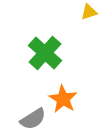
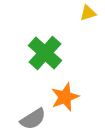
yellow triangle: moved 1 px left, 1 px down
orange star: moved 2 px right, 2 px up; rotated 20 degrees clockwise
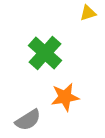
orange star: rotated 12 degrees clockwise
gray semicircle: moved 5 px left, 1 px down
